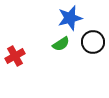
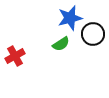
black circle: moved 8 px up
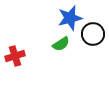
red cross: rotated 12 degrees clockwise
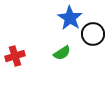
blue star: rotated 25 degrees counterclockwise
green semicircle: moved 1 px right, 9 px down
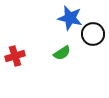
blue star: rotated 20 degrees counterclockwise
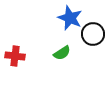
blue star: rotated 10 degrees clockwise
red cross: rotated 24 degrees clockwise
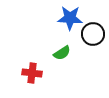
blue star: rotated 20 degrees counterclockwise
red cross: moved 17 px right, 17 px down
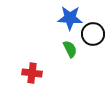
green semicircle: moved 8 px right, 4 px up; rotated 84 degrees counterclockwise
